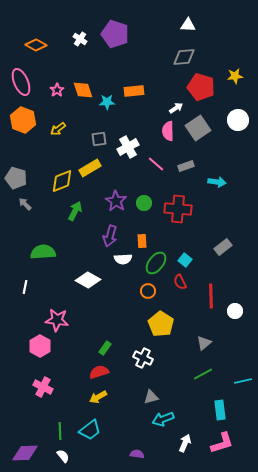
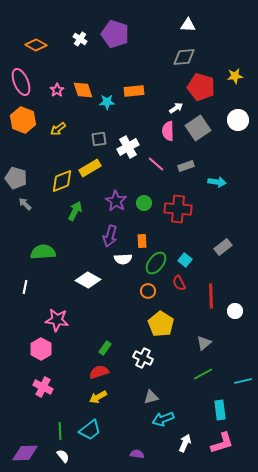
red semicircle at (180, 282): moved 1 px left, 1 px down
pink hexagon at (40, 346): moved 1 px right, 3 px down
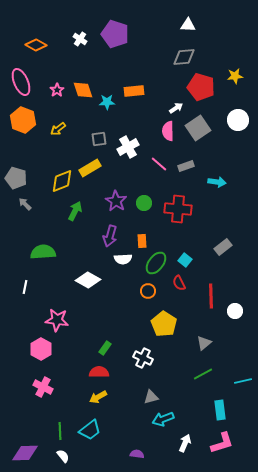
pink line at (156, 164): moved 3 px right
yellow pentagon at (161, 324): moved 3 px right
red semicircle at (99, 372): rotated 18 degrees clockwise
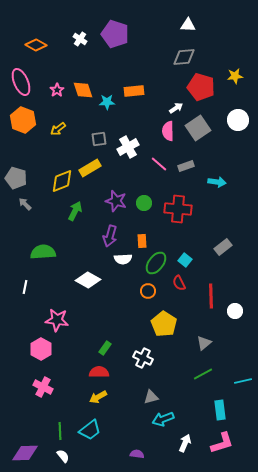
purple star at (116, 201): rotated 15 degrees counterclockwise
